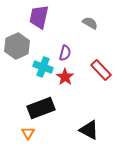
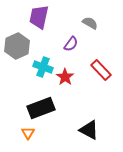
purple semicircle: moved 6 px right, 9 px up; rotated 21 degrees clockwise
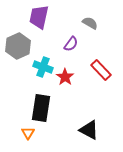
gray hexagon: moved 1 px right
black rectangle: rotated 60 degrees counterclockwise
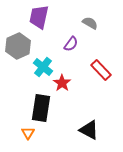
cyan cross: rotated 18 degrees clockwise
red star: moved 3 px left, 6 px down
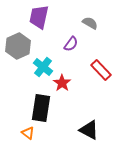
orange triangle: rotated 24 degrees counterclockwise
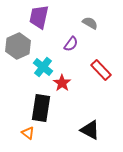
black triangle: moved 1 px right
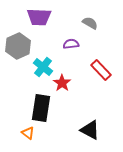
purple trapezoid: rotated 100 degrees counterclockwise
purple semicircle: rotated 133 degrees counterclockwise
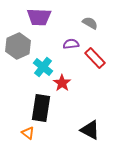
red rectangle: moved 6 px left, 12 px up
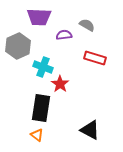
gray semicircle: moved 3 px left, 2 px down
purple semicircle: moved 7 px left, 9 px up
red rectangle: rotated 30 degrees counterclockwise
cyan cross: rotated 18 degrees counterclockwise
red star: moved 2 px left, 1 px down
orange triangle: moved 9 px right, 2 px down
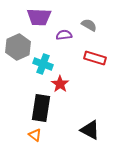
gray semicircle: moved 2 px right
gray hexagon: moved 1 px down
cyan cross: moved 3 px up
orange triangle: moved 2 px left
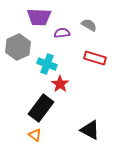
purple semicircle: moved 2 px left, 2 px up
cyan cross: moved 4 px right
black rectangle: rotated 28 degrees clockwise
